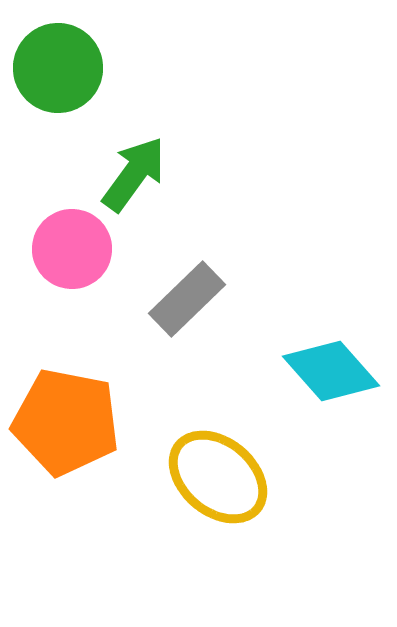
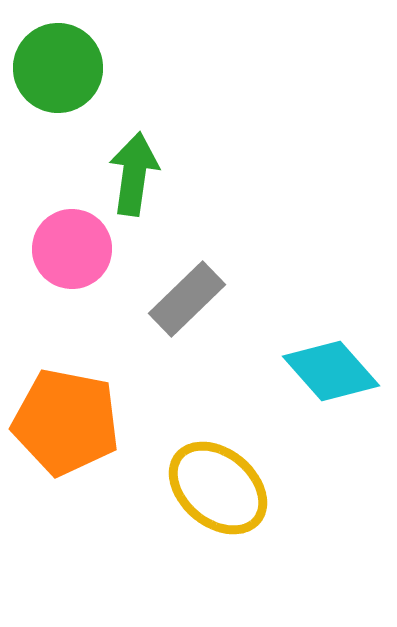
green arrow: rotated 28 degrees counterclockwise
yellow ellipse: moved 11 px down
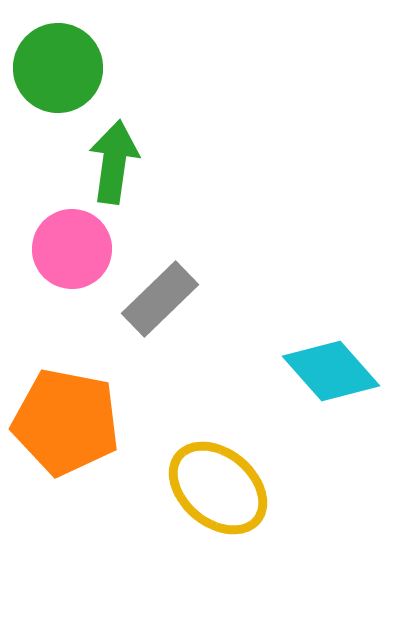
green arrow: moved 20 px left, 12 px up
gray rectangle: moved 27 px left
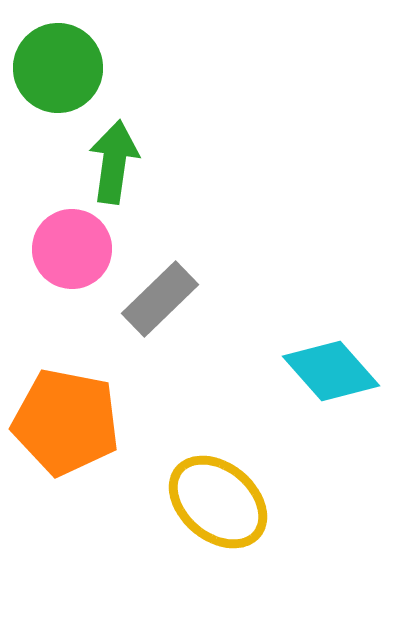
yellow ellipse: moved 14 px down
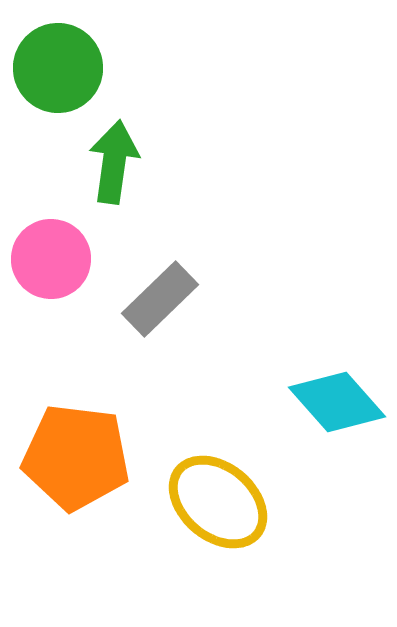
pink circle: moved 21 px left, 10 px down
cyan diamond: moved 6 px right, 31 px down
orange pentagon: moved 10 px right, 35 px down; rotated 4 degrees counterclockwise
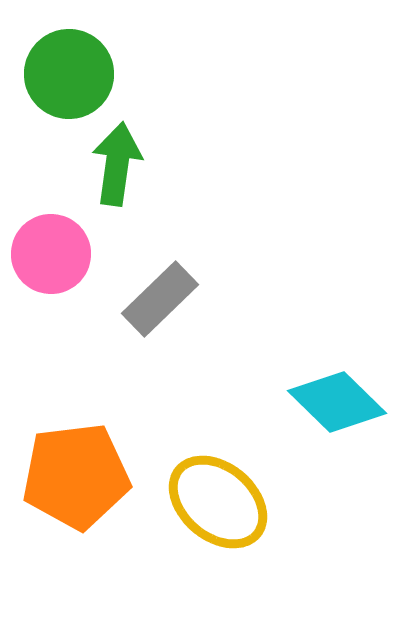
green circle: moved 11 px right, 6 px down
green arrow: moved 3 px right, 2 px down
pink circle: moved 5 px up
cyan diamond: rotated 4 degrees counterclockwise
orange pentagon: moved 19 px down; rotated 14 degrees counterclockwise
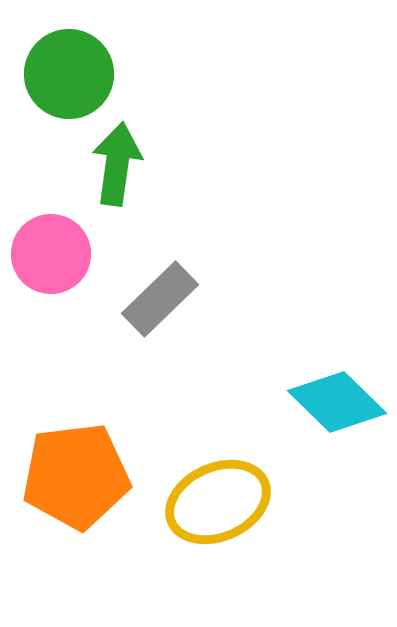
yellow ellipse: rotated 64 degrees counterclockwise
